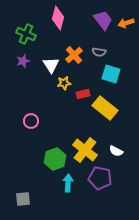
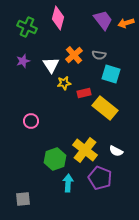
green cross: moved 1 px right, 7 px up
gray semicircle: moved 3 px down
red rectangle: moved 1 px right, 1 px up
purple pentagon: rotated 10 degrees clockwise
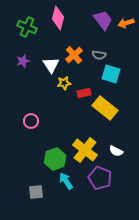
cyan arrow: moved 2 px left, 2 px up; rotated 36 degrees counterclockwise
gray square: moved 13 px right, 7 px up
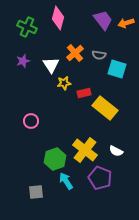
orange cross: moved 1 px right, 2 px up
cyan square: moved 6 px right, 5 px up
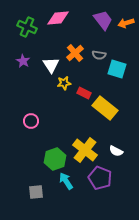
pink diamond: rotated 70 degrees clockwise
purple star: rotated 24 degrees counterclockwise
red rectangle: rotated 40 degrees clockwise
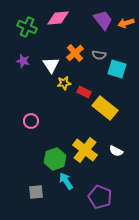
purple star: rotated 16 degrees counterclockwise
red rectangle: moved 1 px up
purple pentagon: moved 19 px down
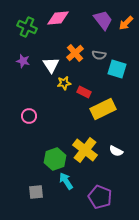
orange arrow: rotated 28 degrees counterclockwise
yellow rectangle: moved 2 px left, 1 px down; rotated 65 degrees counterclockwise
pink circle: moved 2 px left, 5 px up
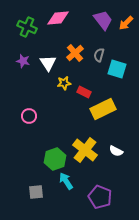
gray semicircle: rotated 96 degrees clockwise
white triangle: moved 3 px left, 2 px up
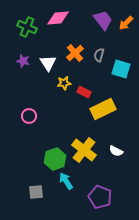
cyan square: moved 4 px right
yellow cross: moved 1 px left
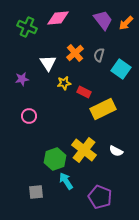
purple star: moved 1 px left, 18 px down; rotated 24 degrees counterclockwise
cyan square: rotated 18 degrees clockwise
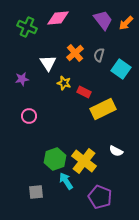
yellow star: rotated 24 degrees clockwise
yellow cross: moved 11 px down
